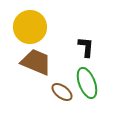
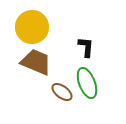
yellow circle: moved 2 px right
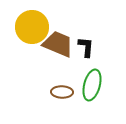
brown trapezoid: moved 22 px right, 18 px up
green ellipse: moved 5 px right, 2 px down; rotated 36 degrees clockwise
brown ellipse: rotated 35 degrees counterclockwise
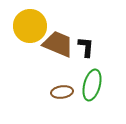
yellow circle: moved 2 px left, 1 px up
brown ellipse: rotated 10 degrees counterclockwise
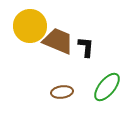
brown trapezoid: moved 3 px up
green ellipse: moved 15 px right, 2 px down; rotated 24 degrees clockwise
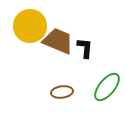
black L-shape: moved 1 px left, 1 px down
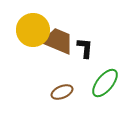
yellow circle: moved 3 px right, 4 px down
green ellipse: moved 2 px left, 4 px up
brown ellipse: rotated 15 degrees counterclockwise
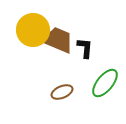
brown trapezoid: moved 1 px up
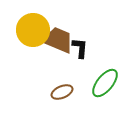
black L-shape: moved 5 px left
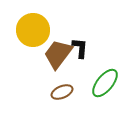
brown trapezoid: moved 14 px down; rotated 76 degrees counterclockwise
